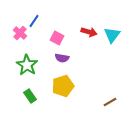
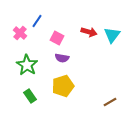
blue line: moved 3 px right
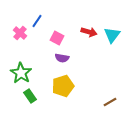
green star: moved 6 px left, 8 px down
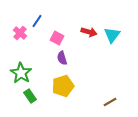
purple semicircle: rotated 64 degrees clockwise
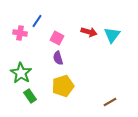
pink cross: rotated 32 degrees counterclockwise
purple semicircle: moved 4 px left
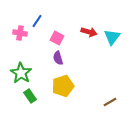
cyan triangle: moved 2 px down
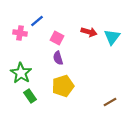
blue line: rotated 16 degrees clockwise
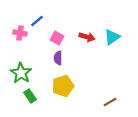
red arrow: moved 2 px left, 5 px down
cyan triangle: rotated 18 degrees clockwise
purple semicircle: rotated 16 degrees clockwise
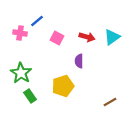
purple semicircle: moved 21 px right, 3 px down
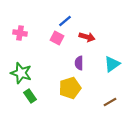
blue line: moved 28 px right
cyan triangle: moved 27 px down
purple semicircle: moved 2 px down
green star: rotated 15 degrees counterclockwise
yellow pentagon: moved 7 px right, 2 px down
